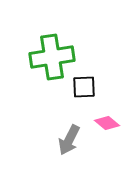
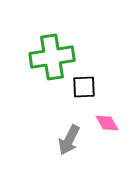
pink diamond: rotated 20 degrees clockwise
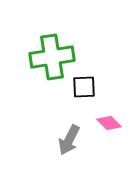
pink diamond: moved 2 px right; rotated 15 degrees counterclockwise
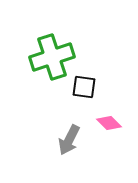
green cross: rotated 9 degrees counterclockwise
black square: rotated 10 degrees clockwise
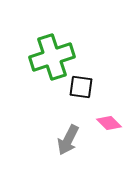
black square: moved 3 px left
gray arrow: moved 1 px left
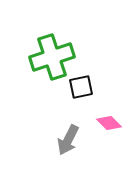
black square: rotated 20 degrees counterclockwise
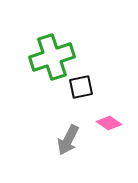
pink diamond: rotated 10 degrees counterclockwise
